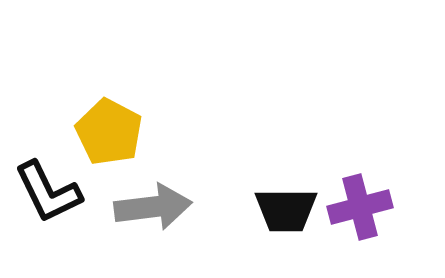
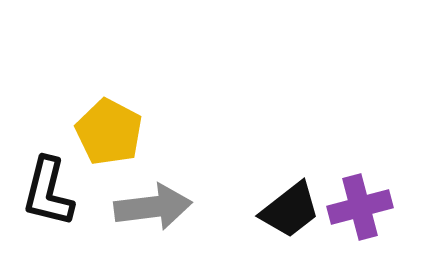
black L-shape: rotated 40 degrees clockwise
black trapezoid: moved 4 px right; rotated 38 degrees counterclockwise
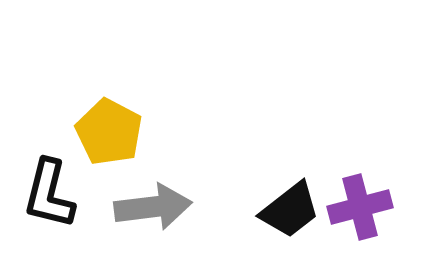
black L-shape: moved 1 px right, 2 px down
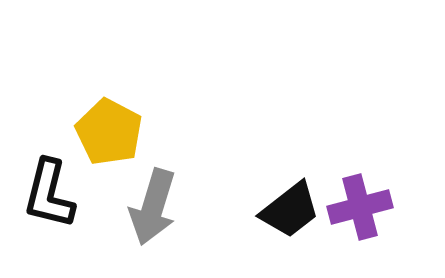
gray arrow: rotated 114 degrees clockwise
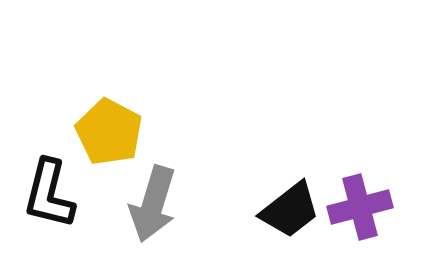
gray arrow: moved 3 px up
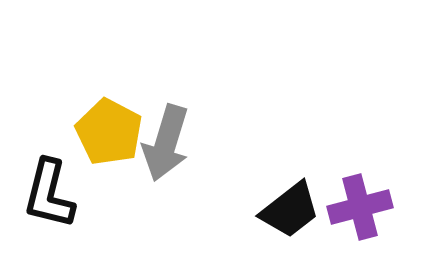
gray arrow: moved 13 px right, 61 px up
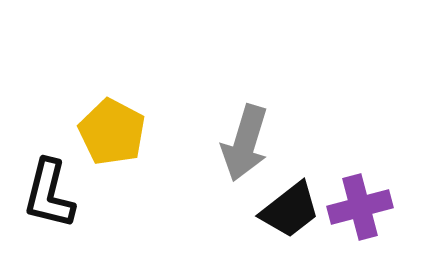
yellow pentagon: moved 3 px right
gray arrow: moved 79 px right
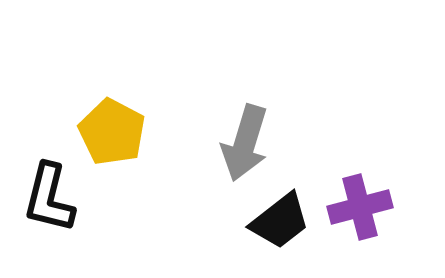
black L-shape: moved 4 px down
black trapezoid: moved 10 px left, 11 px down
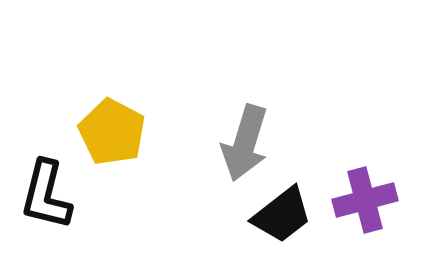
black L-shape: moved 3 px left, 3 px up
purple cross: moved 5 px right, 7 px up
black trapezoid: moved 2 px right, 6 px up
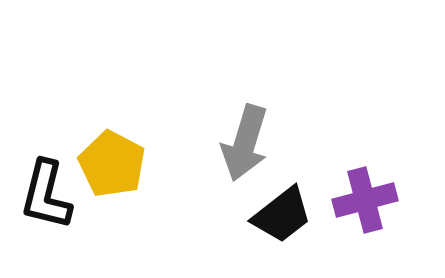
yellow pentagon: moved 32 px down
